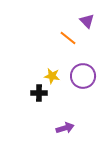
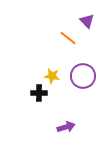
purple arrow: moved 1 px right, 1 px up
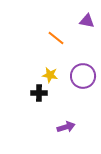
purple triangle: rotated 35 degrees counterclockwise
orange line: moved 12 px left
yellow star: moved 2 px left, 1 px up
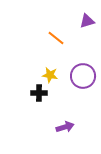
purple triangle: rotated 28 degrees counterclockwise
purple arrow: moved 1 px left
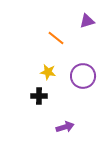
yellow star: moved 2 px left, 3 px up
black cross: moved 3 px down
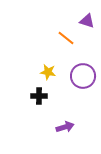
purple triangle: rotated 35 degrees clockwise
orange line: moved 10 px right
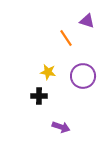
orange line: rotated 18 degrees clockwise
purple arrow: moved 4 px left; rotated 36 degrees clockwise
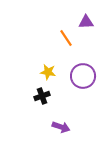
purple triangle: moved 1 px left, 1 px down; rotated 21 degrees counterclockwise
black cross: moved 3 px right; rotated 21 degrees counterclockwise
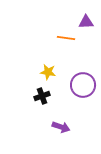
orange line: rotated 48 degrees counterclockwise
purple circle: moved 9 px down
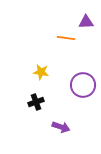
yellow star: moved 7 px left
black cross: moved 6 px left, 6 px down
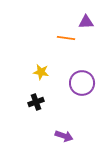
purple circle: moved 1 px left, 2 px up
purple arrow: moved 3 px right, 9 px down
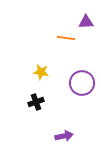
purple arrow: rotated 30 degrees counterclockwise
